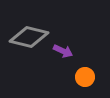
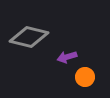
purple arrow: moved 4 px right, 6 px down; rotated 138 degrees clockwise
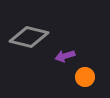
purple arrow: moved 2 px left, 1 px up
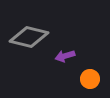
orange circle: moved 5 px right, 2 px down
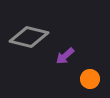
purple arrow: rotated 24 degrees counterclockwise
